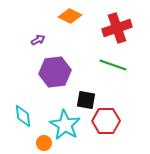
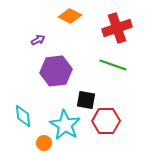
purple hexagon: moved 1 px right, 1 px up
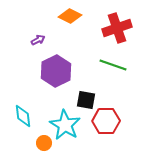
purple hexagon: rotated 20 degrees counterclockwise
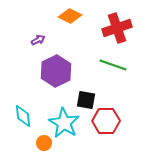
cyan star: moved 1 px left, 2 px up
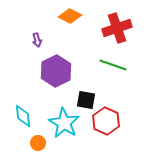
purple arrow: moved 1 px left; rotated 104 degrees clockwise
red hexagon: rotated 24 degrees clockwise
orange circle: moved 6 px left
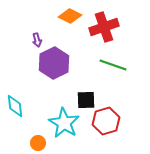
red cross: moved 13 px left, 1 px up
purple hexagon: moved 2 px left, 8 px up
black square: rotated 12 degrees counterclockwise
cyan diamond: moved 8 px left, 10 px up
red hexagon: rotated 20 degrees clockwise
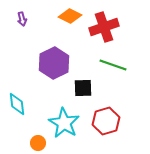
purple arrow: moved 15 px left, 21 px up
black square: moved 3 px left, 12 px up
cyan diamond: moved 2 px right, 2 px up
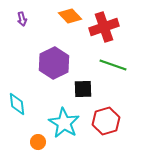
orange diamond: rotated 20 degrees clockwise
black square: moved 1 px down
orange circle: moved 1 px up
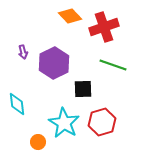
purple arrow: moved 1 px right, 33 px down
red hexagon: moved 4 px left, 1 px down
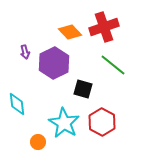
orange diamond: moved 16 px down
purple arrow: moved 2 px right
green line: rotated 20 degrees clockwise
black square: rotated 18 degrees clockwise
red hexagon: rotated 16 degrees counterclockwise
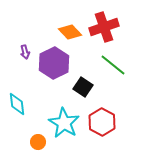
black square: moved 2 px up; rotated 18 degrees clockwise
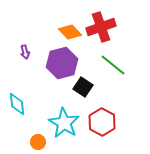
red cross: moved 3 px left
purple hexagon: moved 8 px right; rotated 12 degrees clockwise
